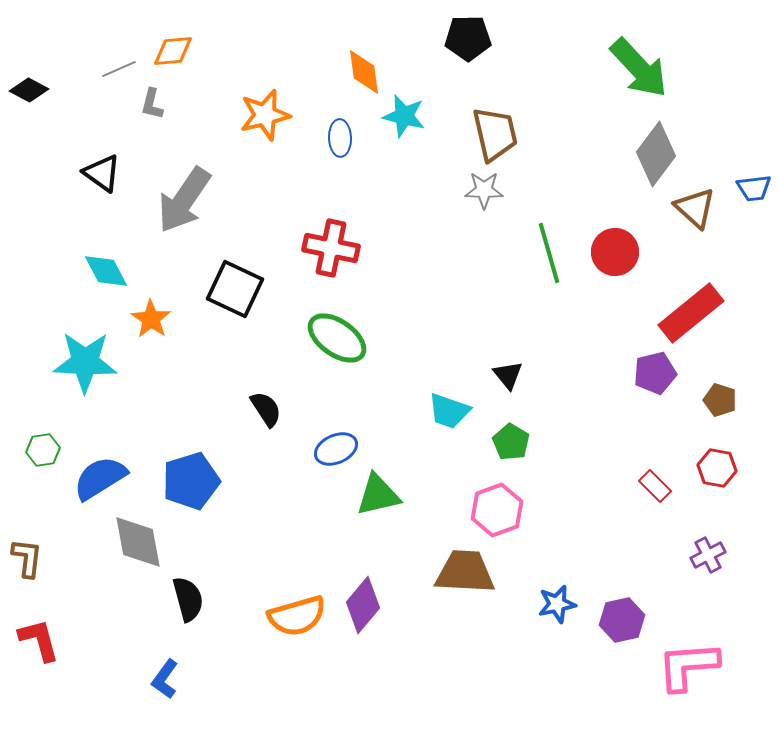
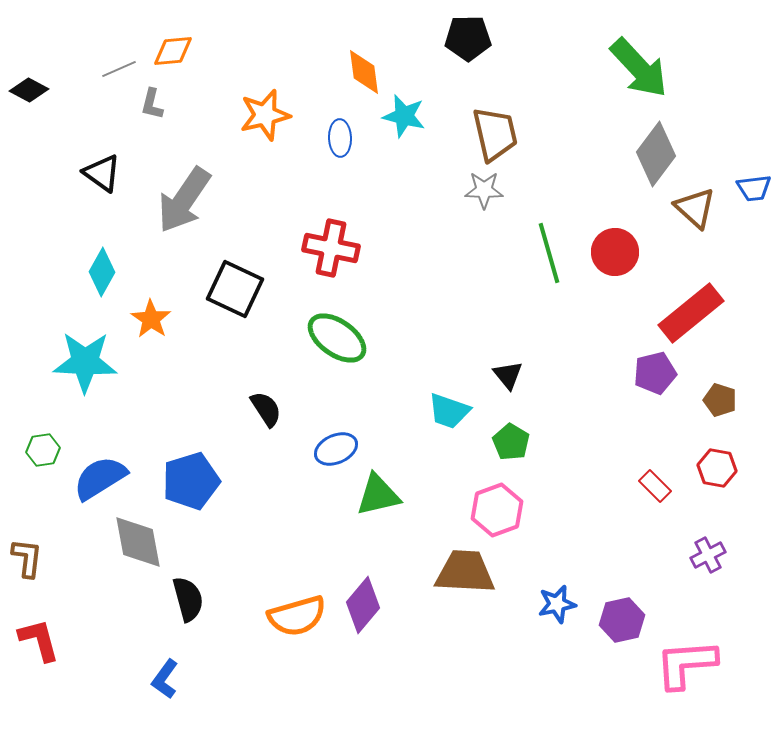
cyan diamond at (106, 271): moved 4 px left, 1 px down; rotated 57 degrees clockwise
pink L-shape at (688, 666): moved 2 px left, 2 px up
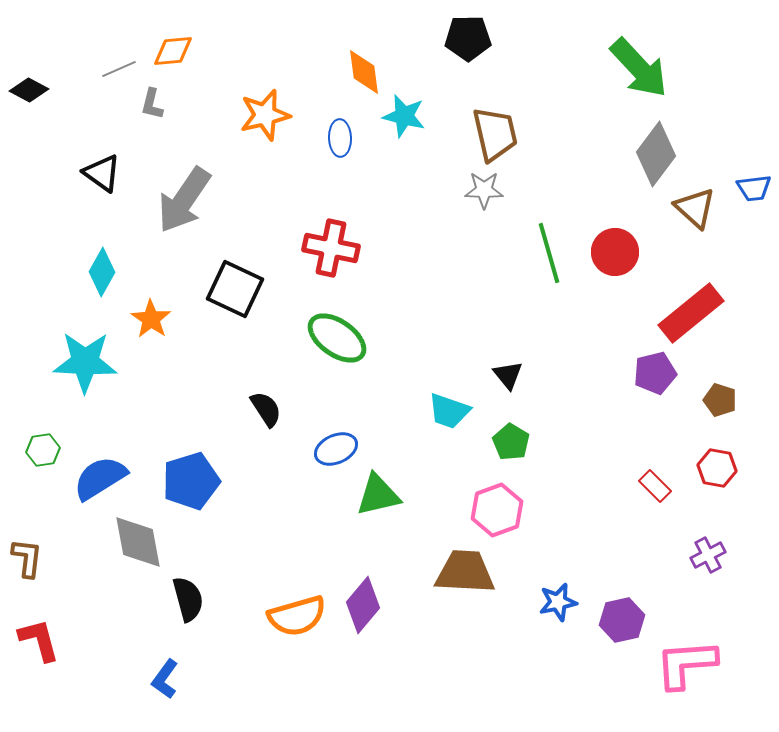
blue star at (557, 604): moved 1 px right, 2 px up
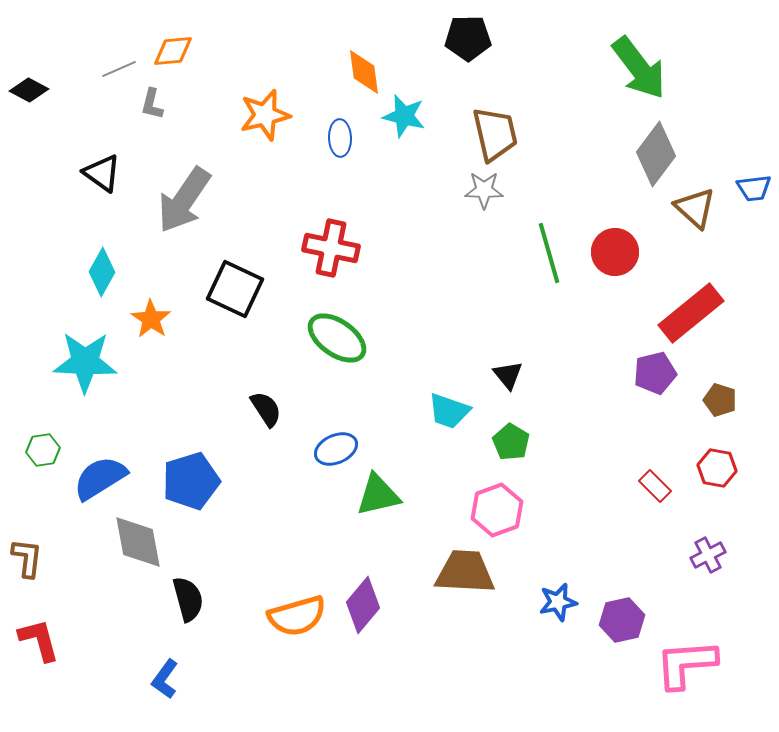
green arrow at (639, 68): rotated 6 degrees clockwise
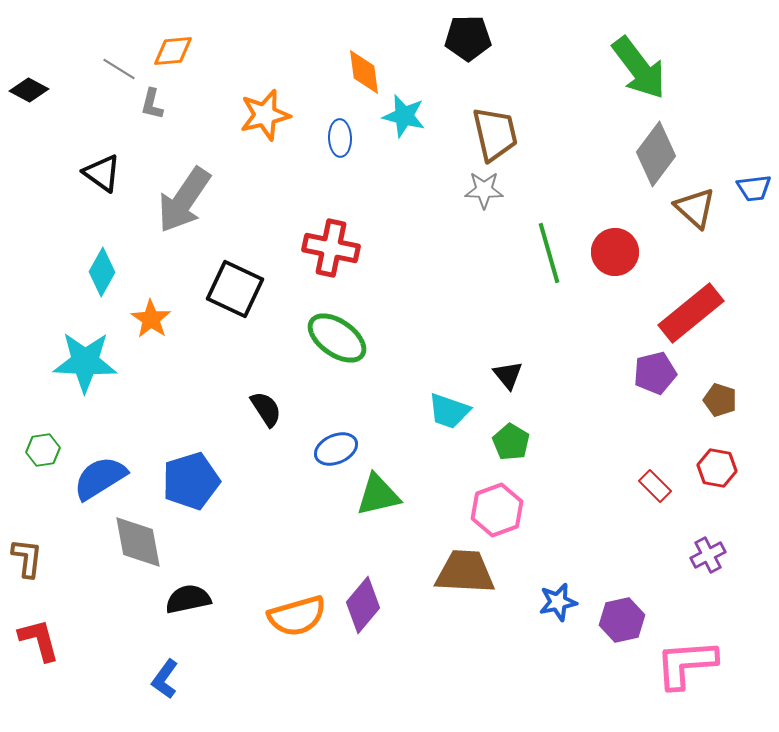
gray line at (119, 69): rotated 56 degrees clockwise
black semicircle at (188, 599): rotated 87 degrees counterclockwise
